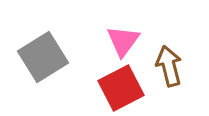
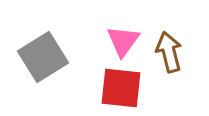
brown arrow: moved 14 px up
red square: rotated 33 degrees clockwise
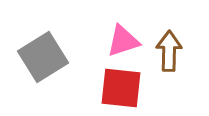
pink triangle: rotated 36 degrees clockwise
brown arrow: moved 1 px up; rotated 15 degrees clockwise
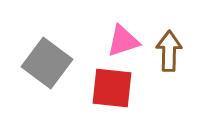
gray square: moved 4 px right, 6 px down; rotated 21 degrees counterclockwise
red square: moved 9 px left
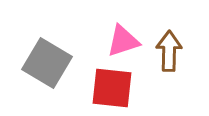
gray square: rotated 6 degrees counterclockwise
